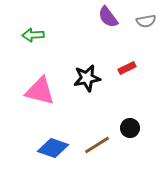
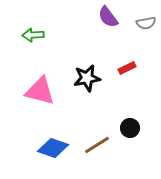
gray semicircle: moved 2 px down
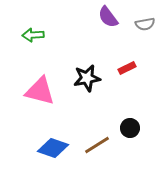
gray semicircle: moved 1 px left, 1 px down
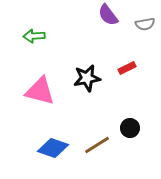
purple semicircle: moved 2 px up
green arrow: moved 1 px right, 1 px down
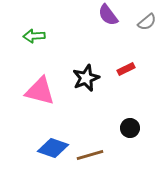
gray semicircle: moved 2 px right, 2 px up; rotated 30 degrees counterclockwise
red rectangle: moved 1 px left, 1 px down
black star: moved 1 px left; rotated 12 degrees counterclockwise
brown line: moved 7 px left, 10 px down; rotated 16 degrees clockwise
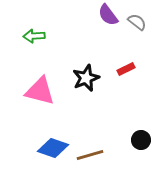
gray semicircle: moved 10 px left; rotated 102 degrees counterclockwise
black circle: moved 11 px right, 12 px down
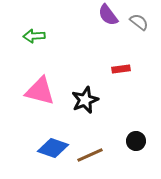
gray semicircle: moved 2 px right
red rectangle: moved 5 px left; rotated 18 degrees clockwise
black star: moved 1 px left, 22 px down
black circle: moved 5 px left, 1 px down
brown line: rotated 8 degrees counterclockwise
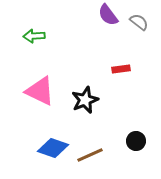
pink triangle: rotated 12 degrees clockwise
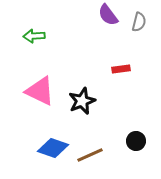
gray semicircle: rotated 66 degrees clockwise
black star: moved 3 px left, 1 px down
